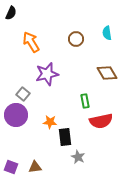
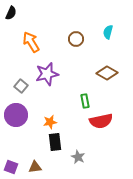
cyan semicircle: moved 1 px right, 1 px up; rotated 24 degrees clockwise
brown diamond: rotated 30 degrees counterclockwise
gray square: moved 2 px left, 8 px up
orange star: rotated 16 degrees counterclockwise
black rectangle: moved 10 px left, 5 px down
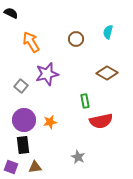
black semicircle: rotated 88 degrees counterclockwise
purple circle: moved 8 px right, 5 px down
black rectangle: moved 32 px left, 3 px down
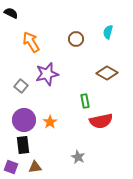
orange star: rotated 24 degrees counterclockwise
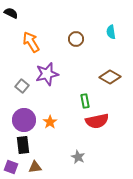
cyan semicircle: moved 3 px right; rotated 24 degrees counterclockwise
brown diamond: moved 3 px right, 4 px down
gray square: moved 1 px right
red semicircle: moved 4 px left
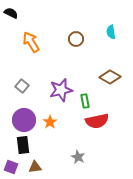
purple star: moved 14 px right, 16 px down
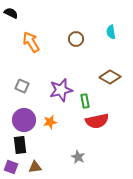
gray square: rotated 16 degrees counterclockwise
orange star: rotated 24 degrees clockwise
black rectangle: moved 3 px left
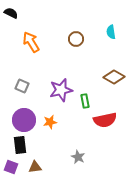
brown diamond: moved 4 px right
red semicircle: moved 8 px right, 1 px up
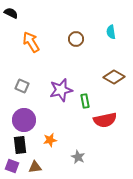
orange star: moved 18 px down
purple square: moved 1 px right, 1 px up
